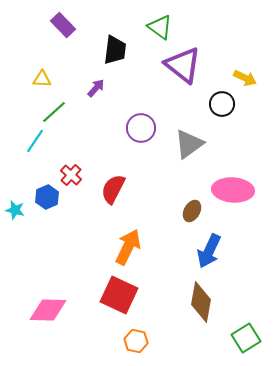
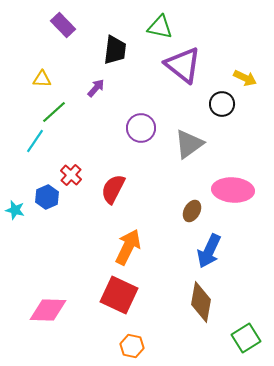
green triangle: rotated 24 degrees counterclockwise
orange hexagon: moved 4 px left, 5 px down
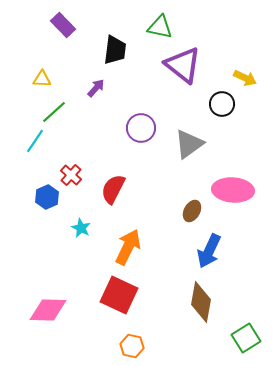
cyan star: moved 66 px right, 18 px down; rotated 12 degrees clockwise
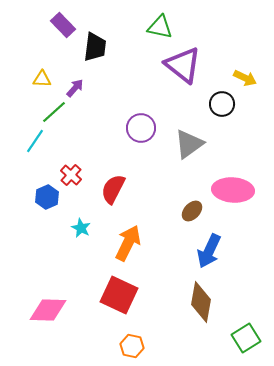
black trapezoid: moved 20 px left, 3 px up
purple arrow: moved 21 px left
brown ellipse: rotated 15 degrees clockwise
orange arrow: moved 4 px up
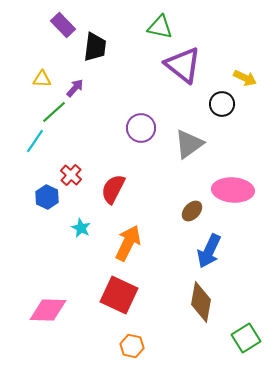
blue hexagon: rotated 10 degrees counterclockwise
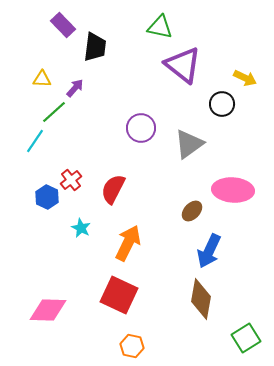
red cross: moved 5 px down; rotated 10 degrees clockwise
brown diamond: moved 3 px up
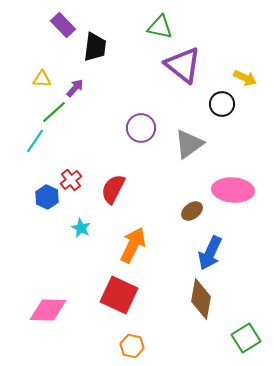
brown ellipse: rotated 10 degrees clockwise
orange arrow: moved 5 px right, 2 px down
blue arrow: moved 1 px right, 2 px down
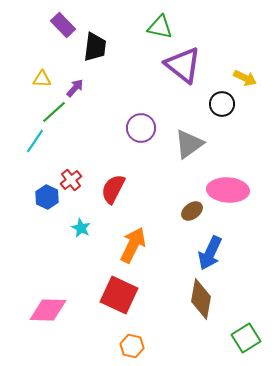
pink ellipse: moved 5 px left
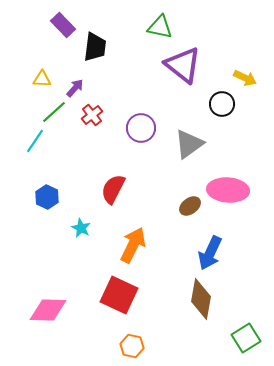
red cross: moved 21 px right, 65 px up
brown ellipse: moved 2 px left, 5 px up
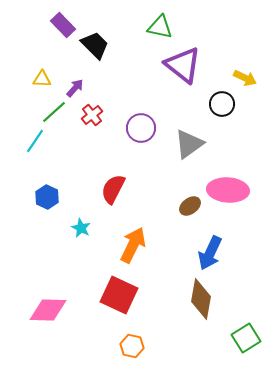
black trapezoid: moved 2 px up; rotated 52 degrees counterclockwise
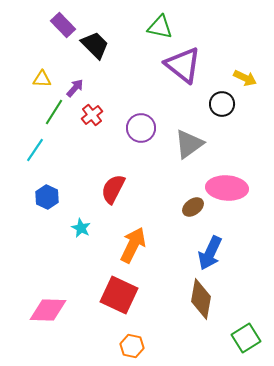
green line: rotated 16 degrees counterclockwise
cyan line: moved 9 px down
pink ellipse: moved 1 px left, 2 px up
brown ellipse: moved 3 px right, 1 px down
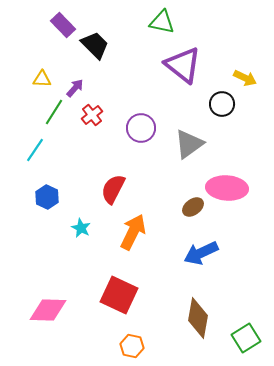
green triangle: moved 2 px right, 5 px up
orange arrow: moved 13 px up
blue arrow: moved 9 px left; rotated 40 degrees clockwise
brown diamond: moved 3 px left, 19 px down
